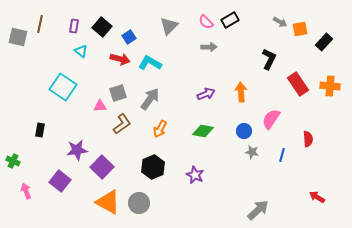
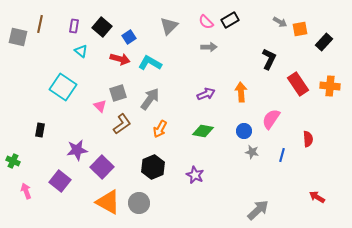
pink triangle at (100, 106): rotated 48 degrees clockwise
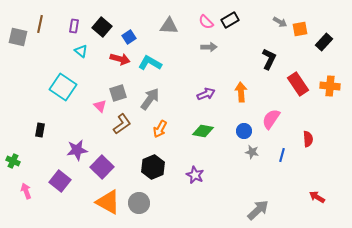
gray triangle at (169, 26): rotated 48 degrees clockwise
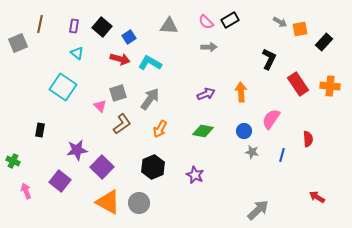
gray square at (18, 37): moved 6 px down; rotated 36 degrees counterclockwise
cyan triangle at (81, 51): moved 4 px left, 2 px down
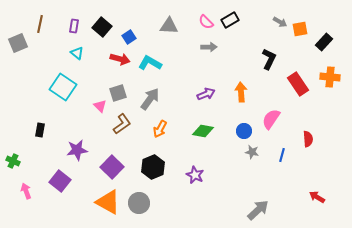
orange cross at (330, 86): moved 9 px up
purple square at (102, 167): moved 10 px right
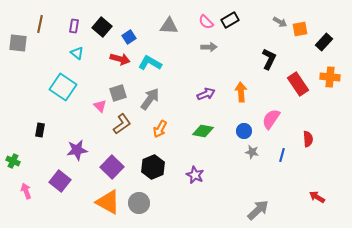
gray square at (18, 43): rotated 30 degrees clockwise
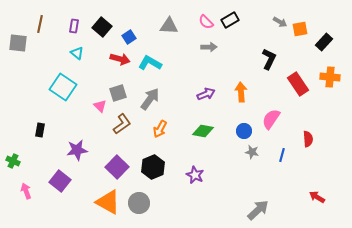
purple square at (112, 167): moved 5 px right
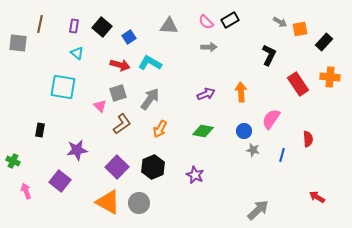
red arrow at (120, 59): moved 6 px down
black L-shape at (269, 59): moved 4 px up
cyan square at (63, 87): rotated 24 degrees counterclockwise
gray star at (252, 152): moved 1 px right, 2 px up
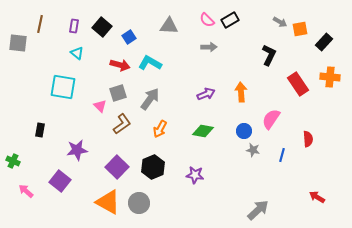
pink semicircle at (206, 22): moved 1 px right, 2 px up
purple star at (195, 175): rotated 18 degrees counterclockwise
pink arrow at (26, 191): rotated 28 degrees counterclockwise
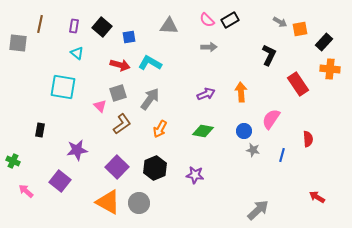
blue square at (129, 37): rotated 24 degrees clockwise
orange cross at (330, 77): moved 8 px up
black hexagon at (153, 167): moved 2 px right, 1 px down
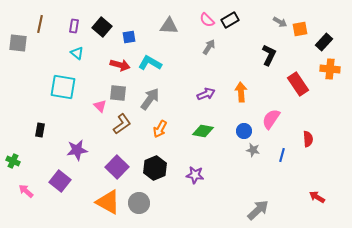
gray arrow at (209, 47): rotated 56 degrees counterclockwise
gray square at (118, 93): rotated 24 degrees clockwise
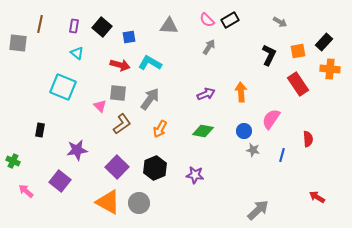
orange square at (300, 29): moved 2 px left, 22 px down
cyan square at (63, 87): rotated 12 degrees clockwise
